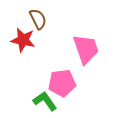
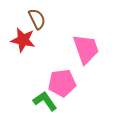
brown semicircle: moved 1 px left
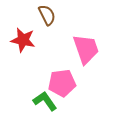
brown semicircle: moved 10 px right, 4 px up
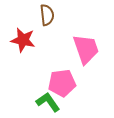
brown semicircle: rotated 20 degrees clockwise
green L-shape: moved 3 px right, 1 px down
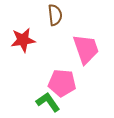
brown semicircle: moved 8 px right
red star: rotated 20 degrees counterclockwise
pink pentagon: rotated 12 degrees clockwise
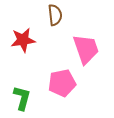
pink pentagon: rotated 16 degrees counterclockwise
green L-shape: moved 26 px left, 4 px up; rotated 50 degrees clockwise
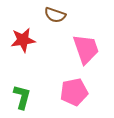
brown semicircle: rotated 115 degrees clockwise
pink pentagon: moved 12 px right, 9 px down
green L-shape: moved 1 px up
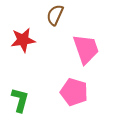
brown semicircle: rotated 95 degrees clockwise
pink pentagon: rotated 28 degrees clockwise
green L-shape: moved 2 px left, 3 px down
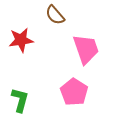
brown semicircle: rotated 65 degrees counterclockwise
red star: moved 2 px left
pink pentagon: rotated 16 degrees clockwise
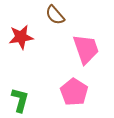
red star: moved 3 px up
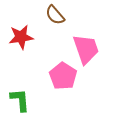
pink pentagon: moved 11 px left, 16 px up
green L-shape: rotated 20 degrees counterclockwise
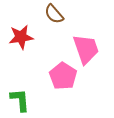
brown semicircle: moved 1 px left, 1 px up
